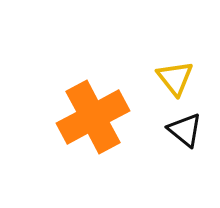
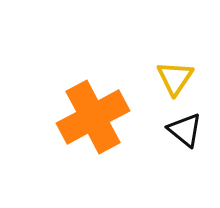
yellow triangle: rotated 12 degrees clockwise
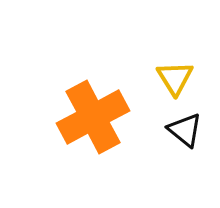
yellow triangle: rotated 6 degrees counterclockwise
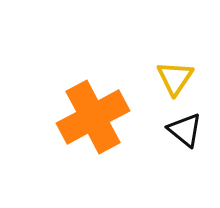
yellow triangle: rotated 6 degrees clockwise
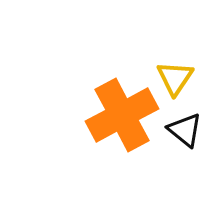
orange cross: moved 29 px right, 2 px up
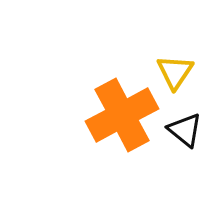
yellow triangle: moved 6 px up
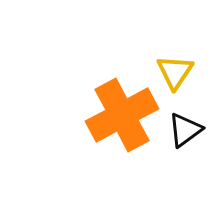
black triangle: rotated 45 degrees clockwise
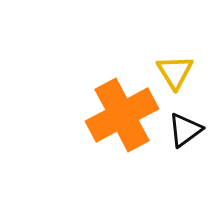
yellow triangle: rotated 6 degrees counterclockwise
